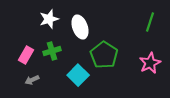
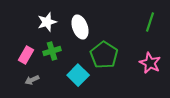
white star: moved 2 px left, 3 px down
pink star: rotated 20 degrees counterclockwise
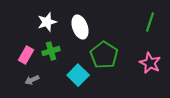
green cross: moved 1 px left
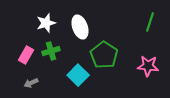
white star: moved 1 px left, 1 px down
pink star: moved 2 px left, 3 px down; rotated 20 degrees counterclockwise
gray arrow: moved 1 px left, 3 px down
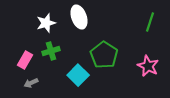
white ellipse: moved 1 px left, 10 px up
pink rectangle: moved 1 px left, 5 px down
pink star: rotated 20 degrees clockwise
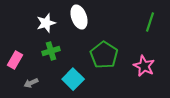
pink rectangle: moved 10 px left
pink star: moved 4 px left
cyan square: moved 5 px left, 4 px down
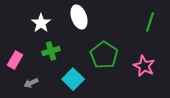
white star: moved 5 px left; rotated 18 degrees counterclockwise
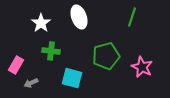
green line: moved 18 px left, 5 px up
green cross: rotated 24 degrees clockwise
green pentagon: moved 2 px right, 1 px down; rotated 24 degrees clockwise
pink rectangle: moved 1 px right, 5 px down
pink star: moved 2 px left, 1 px down
cyan square: moved 1 px left, 1 px up; rotated 30 degrees counterclockwise
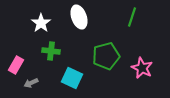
pink star: moved 1 px down
cyan square: rotated 10 degrees clockwise
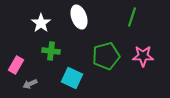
pink star: moved 1 px right, 12 px up; rotated 25 degrees counterclockwise
gray arrow: moved 1 px left, 1 px down
